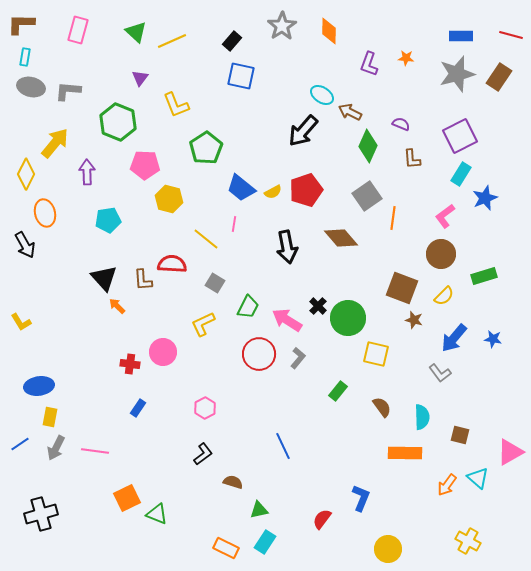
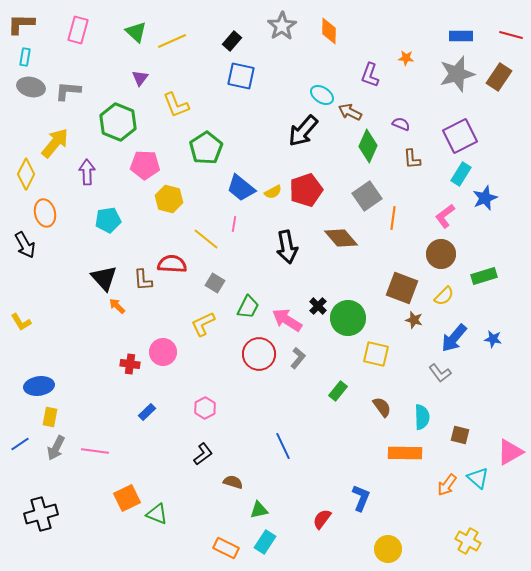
purple L-shape at (369, 64): moved 1 px right, 11 px down
blue rectangle at (138, 408): moved 9 px right, 4 px down; rotated 12 degrees clockwise
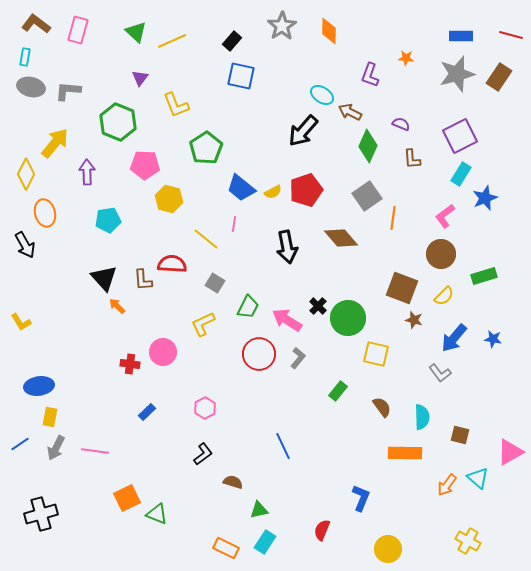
brown L-shape at (21, 24): moved 15 px right; rotated 36 degrees clockwise
red semicircle at (322, 519): moved 11 px down; rotated 15 degrees counterclockwise
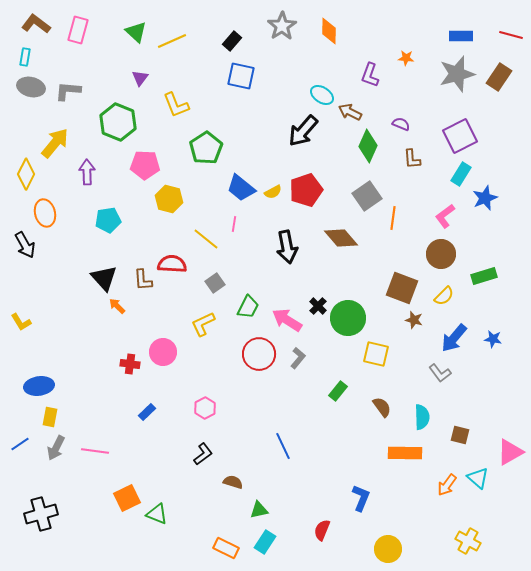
gray square at (215, 283): rotated 24 degrees clockwise
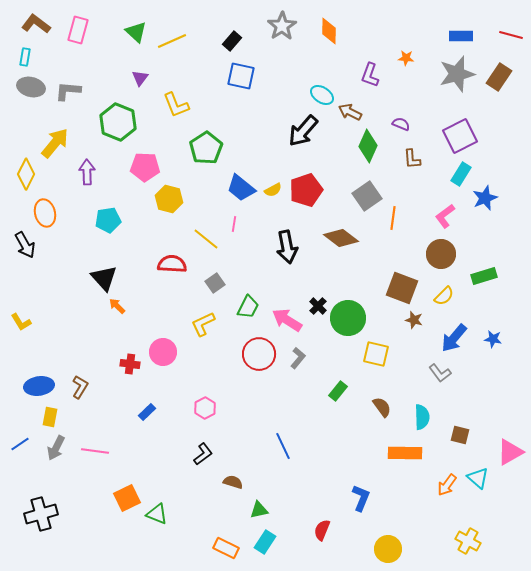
pink pentagon at (145, 165): moved 2 px down
yellow semicircle at (273, 192): moved 2 px up
brown diamond at (341, 238): rotated 12 degrees counterclockwise
brown L-shape at (143, 280): moved 63 px left, 107 px down; rotated 145 degrees counterclockwise
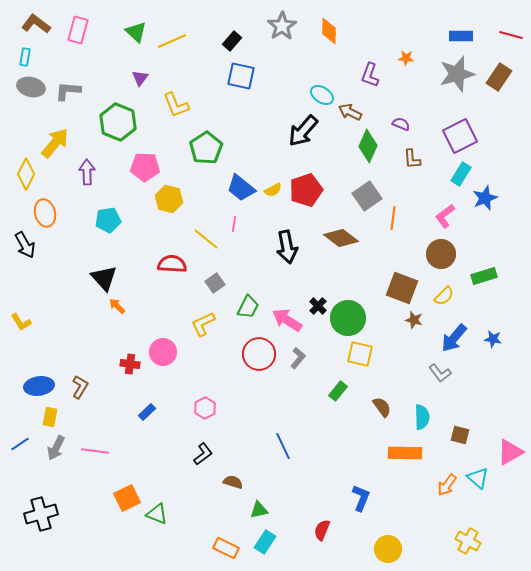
yellow square at (376, 354): moved 16 px left
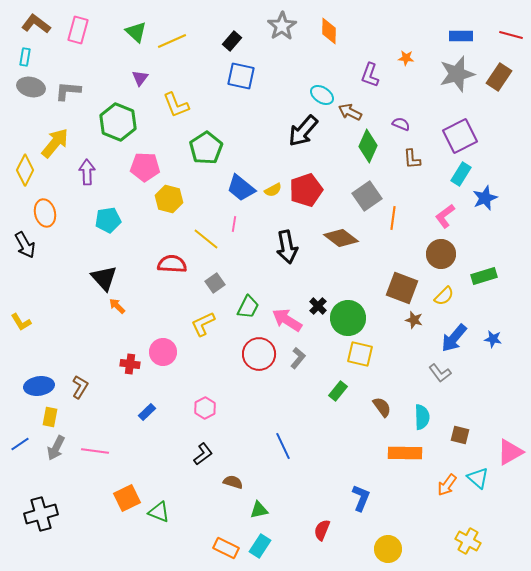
yellow diamond at (26, 174): moved 1 px left, 4 px up
green triangle at (157, 514): moved 2 px right, 2 px up
cyan rectangle at (265, 542): moved 5 px left, 4 px down
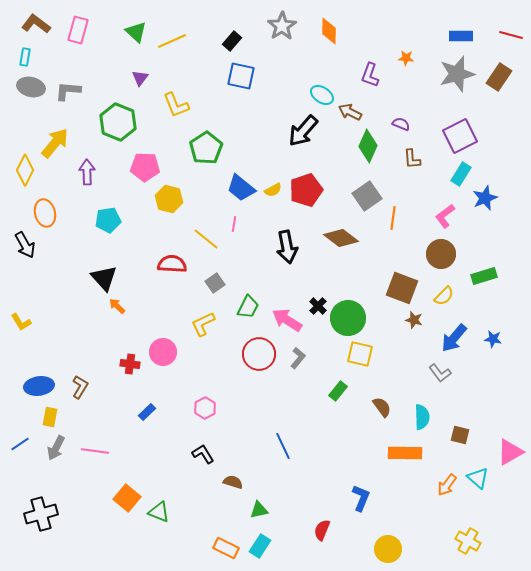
black L-shape at (203, 454): rotated 85 degrees counterclockwise
orange square at (127, 498): rotated 24 degrees counterclockwise
